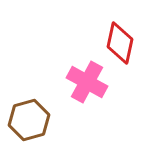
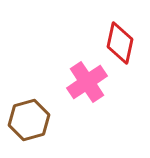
pink cross: rotated 27 degrees clockwise
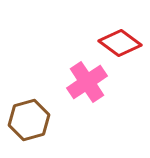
red diamond: rotated 66 degrees counterclockwise
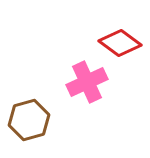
pink cross: rotated 9 degrees clockwise
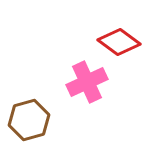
red diamond: moved 1 px left, 1 px up
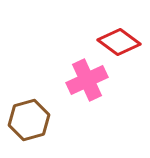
pink cross: moved 2 px up
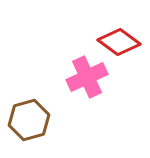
pink cross: moved 3 px up
